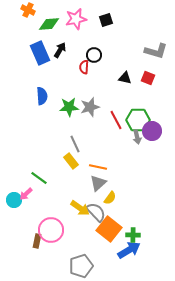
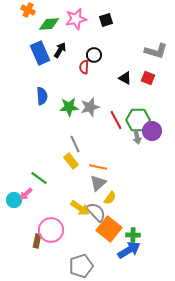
black triangle: rotated 16 degrees clockwise
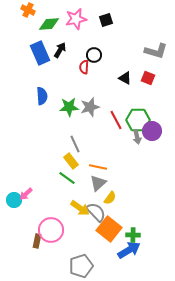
green line: moved 28 px right
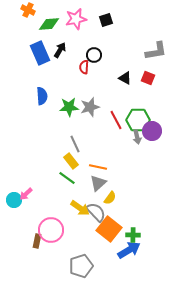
gray L-shape: rotated 25 degrees counterclockwise
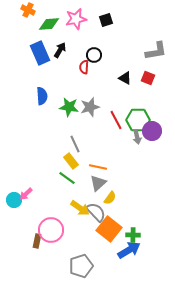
green star: rotated 12 degrees clockwise
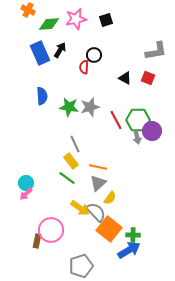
cyan circle: moved 12 px right, 17 px up
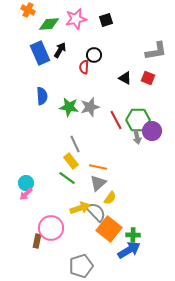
yellow arrow: rotated 54 degrees counterclockwise
pink circle: moved 2 px up
